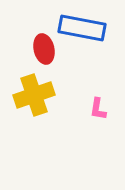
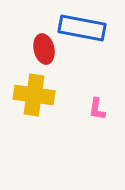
yellow cross: rotated 27 degrees clockwise
pink L-shape: moved 1 px left
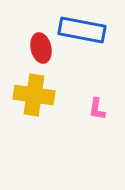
blue rectangle: moved 2 px down
red ellipse: moved 3 px left, 1 px up
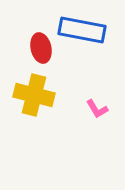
yellow cross: rotated 6 degrees clockwise
pink L-shape: rotated 40 degrees counterclockwise
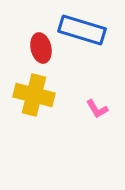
blue rectangle: rotated 6 degrees clockwise
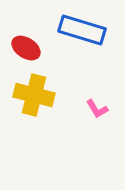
red ellipse: moved 15 px left; rotated 44 degrees counterclockwise
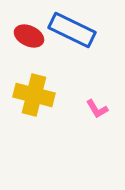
blue rectangle: moved 10 px left; rotated 9 degrees clockwise
red ellipse: moved 3 px right, 12 px up; rotated 8 degrees counterclockwise
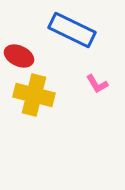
red ellipse: moved 10 px left, 20 px down
pink L-shape: moved 25 px up
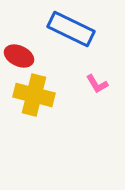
blue rectangle: moved 1 px left, 1 px up
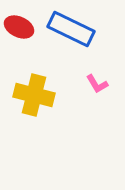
red ellipse: moved 29 px up
